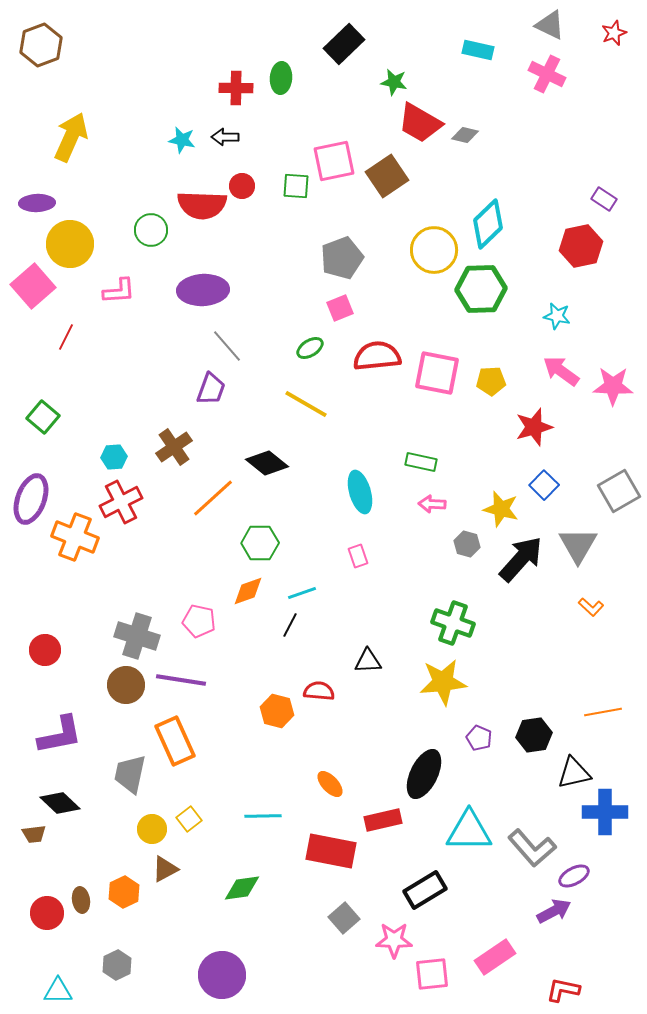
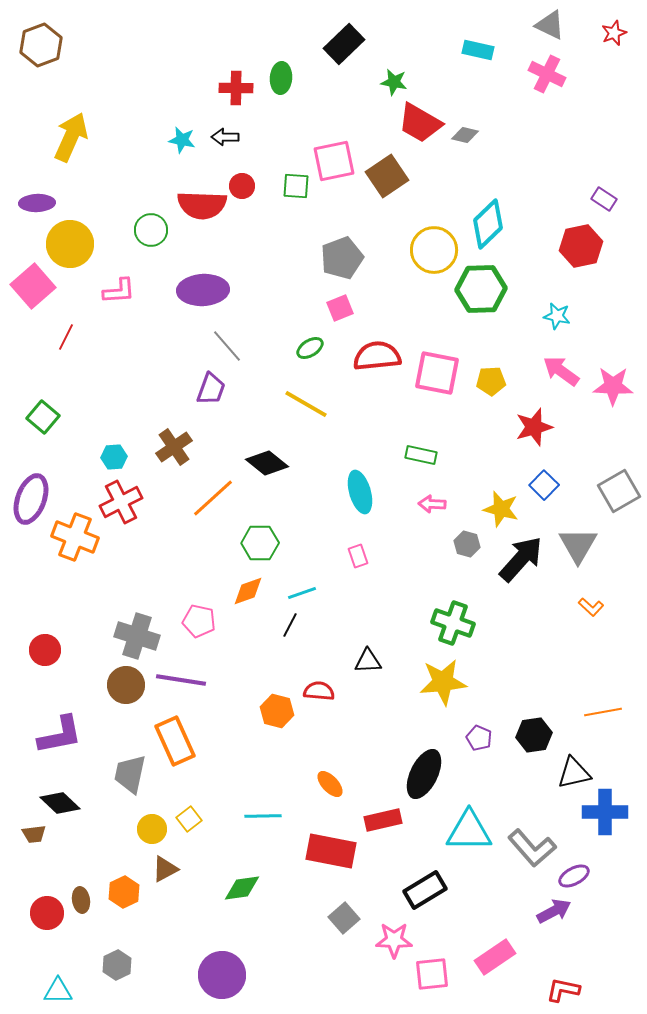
green rectangle at (421, 462): moved 7 px up
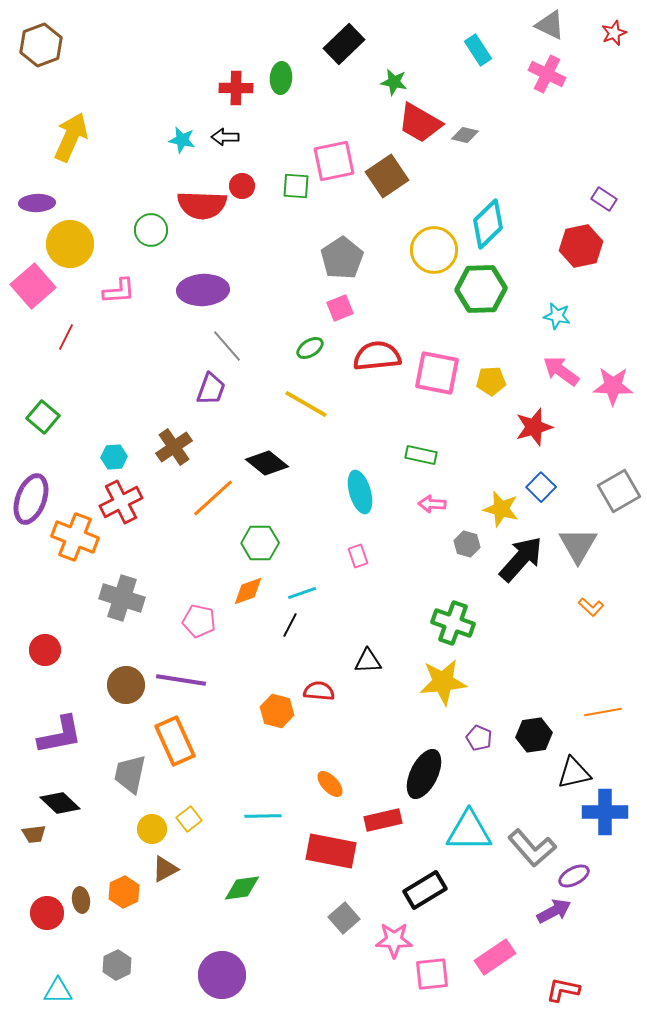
cyan rectangle at (478, 50): rotated 44 degrees clockwise
gray pentagon at (342, 258): rotated 12 degrees counterclockwise
blue square at (544, 485): moved 3 px left, 2 px down
gray cross at (137, 636): moved 15 px left, 38 px up
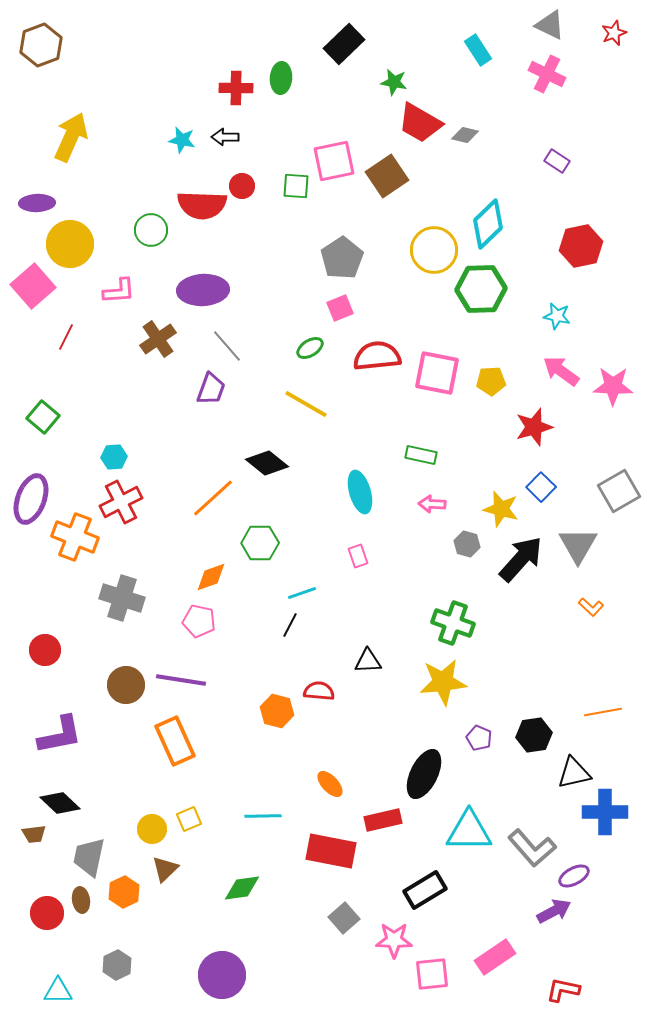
purple rectangle at (604, 199): moved 47 px left, 38 px up
brown cross at (174, 447): moved 16 px left, 108 px up
orange diamond at (248, 591): moved 37 px left, 14 px up
gray trapezoid at (130, 774): moved 41 px left, 83 px down
yellow square at (189, 819): rotated 15 degrees clockwise
brown triangle at (165, 869): rotated 16 degrees counterclockwise
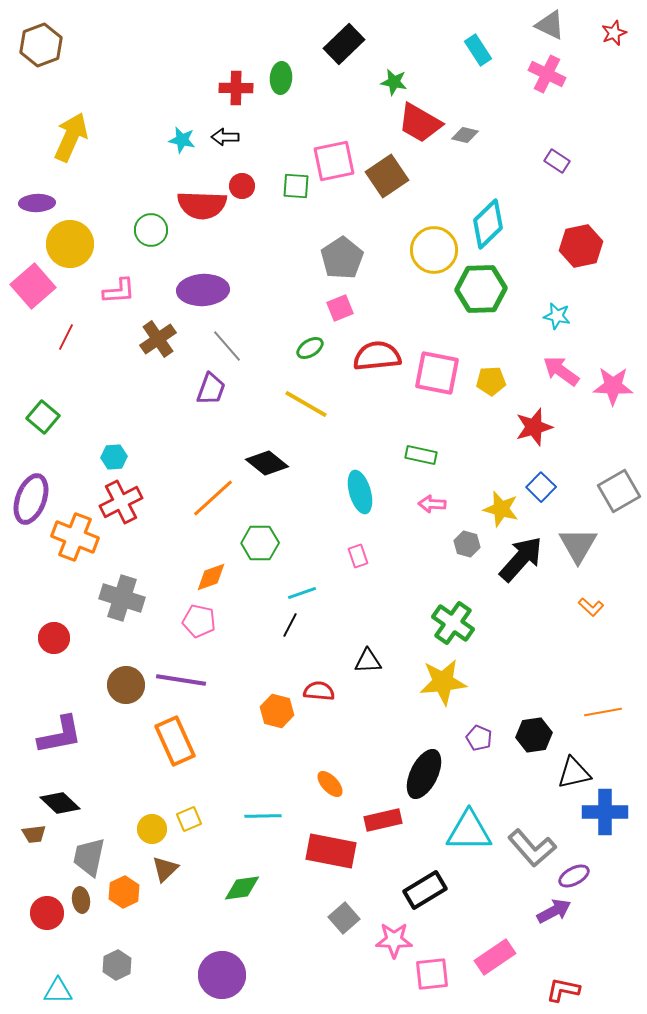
green cross at (453, 623): rotated 15 degrees clockwise
red circle at (45, 650): moved 9 px right, 12 px up
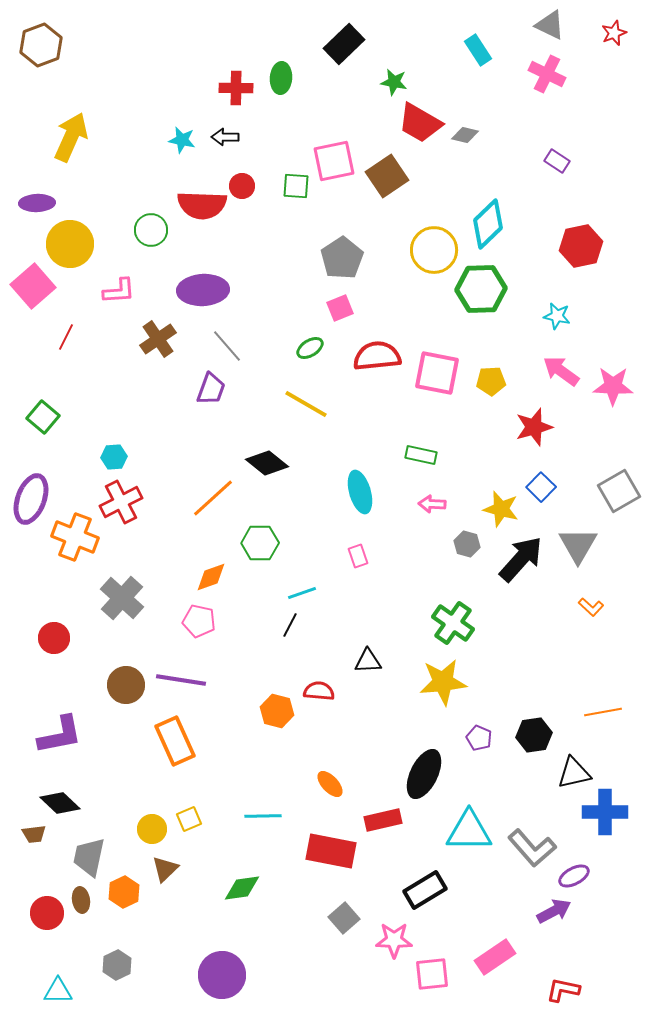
gray cross at (122, 598): rotated 24 degrees clockwise
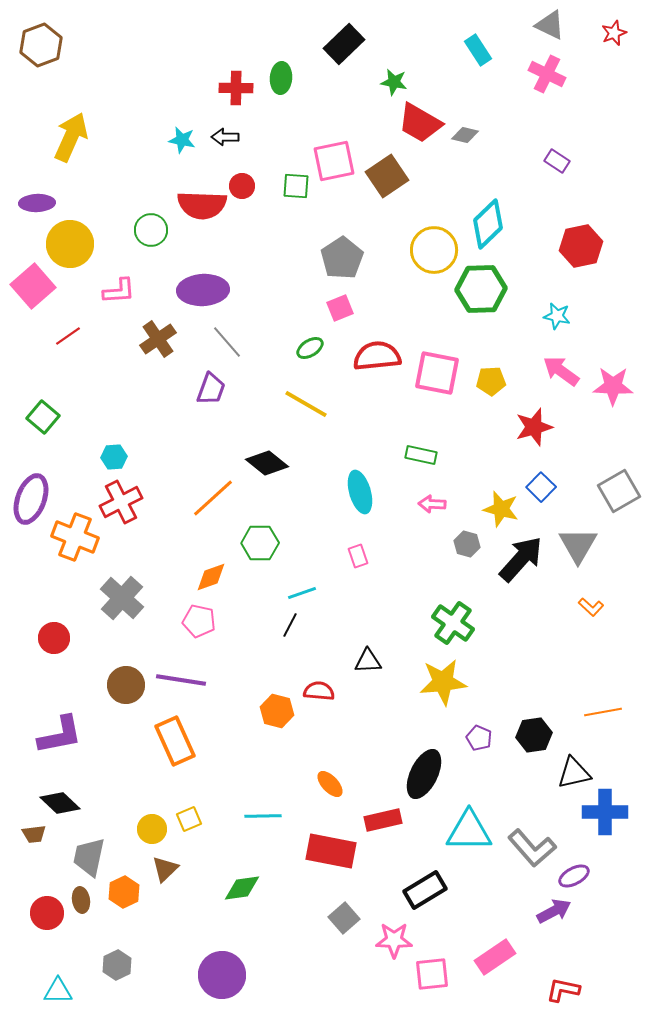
red line at (66, 337): moved 2 px right, 1 px up; rotated 28 degrees clockwise
gray line at (227, 346): moved 4 px up
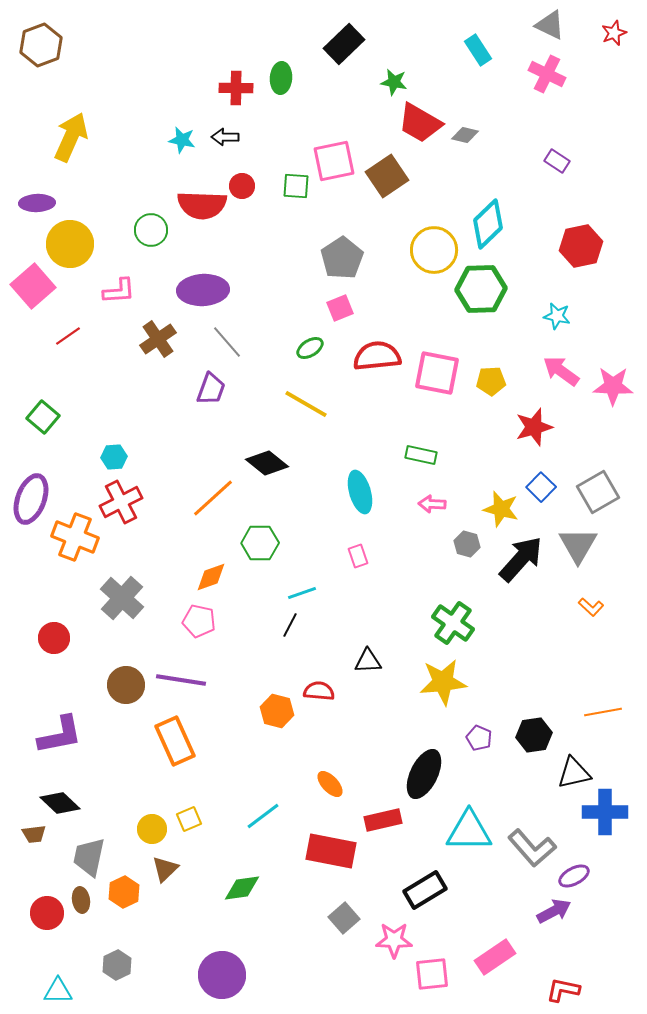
gray square at (619, 491): moved 21 px left, 1 px down
cyan line at (263, 816): rotated 36 degrees counterclockwise
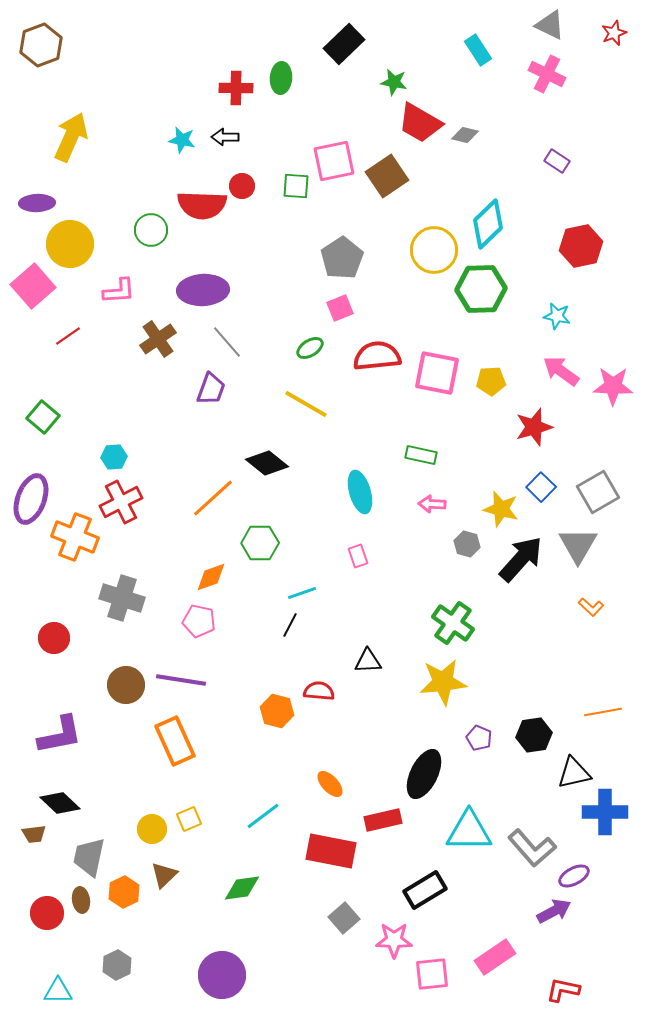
gray cross at (122, 598): rotated 24 degrees counterclockwise
brown triangle at (165, 869): moved 1 px left, 6 px down
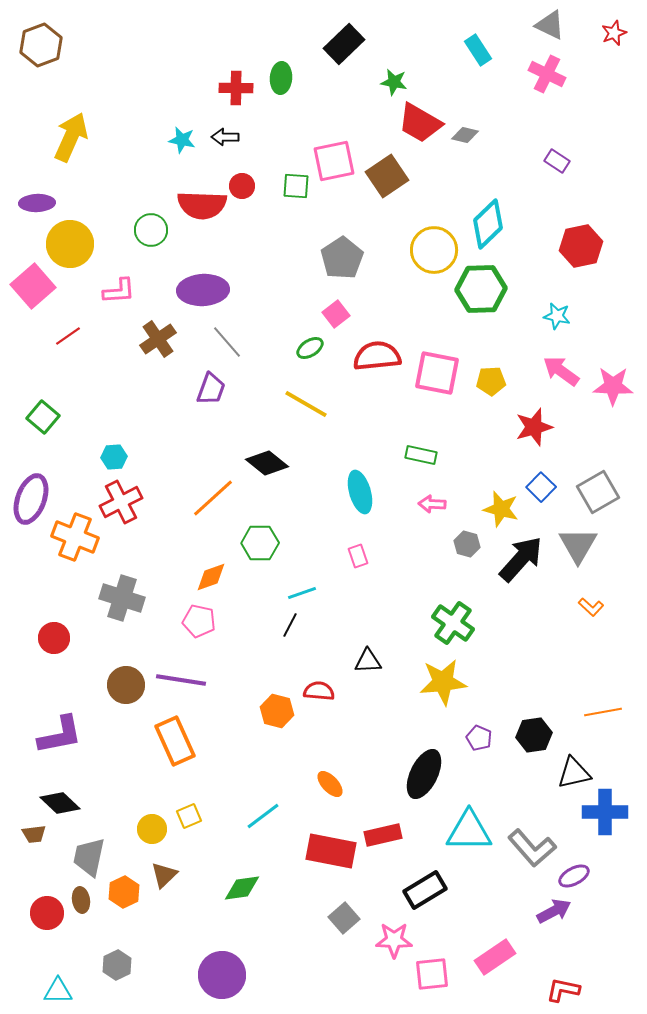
pink square at (340, 308): moved 4 px left, 6 px down; rotated 16 degrees counterclockwise
yellow square at (189, 819): moved 3 px up
red rectangle at (383, 820): moved 15 px down
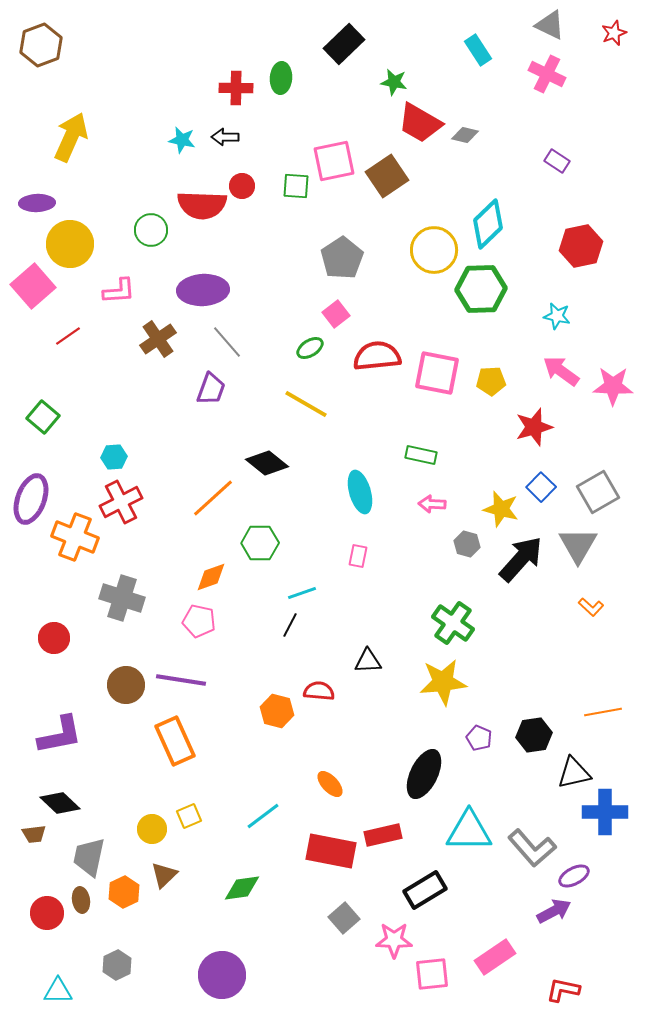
pink rectangle at (358, 556): rotated 30 degrees clockwise
